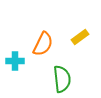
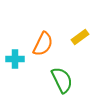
cyan cross: moved 2 px up
green semicircle: moved 1 px down; rotated 20 degrees counterclockwise
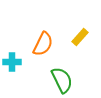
yellow rectangle: rotated 12 degrees counterclockwise
cyan cross: moved 3 px left, 3 px down
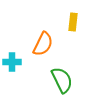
yellow rectangle: moved 7 px left, 15 px up; rotated 36 degrees counterclockwise
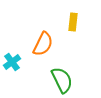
cyan cross: rotated 36 degrees counterclockwise
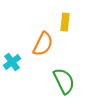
yellow rectangle: moved 8 px left
green semicircle: moved 2 px right, 1 px down
